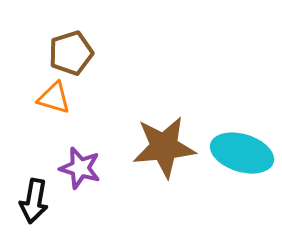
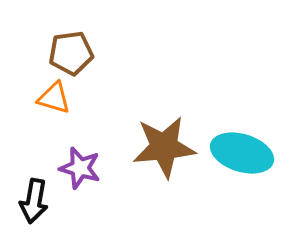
brown pentagon: rotated 9 degrees clockwise
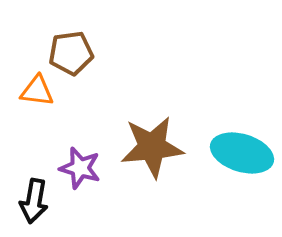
orange triangle: moved 17 px left, 7 px up; rotated 9 degrees counterclockwise
brown star: moved 12 px left
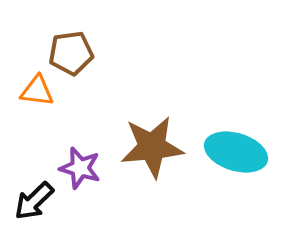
cyan ellipse: moved 6 px left, 1 px up
black arrow: rotated 36 degrees clockwise
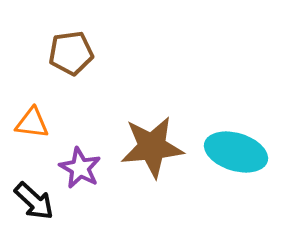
orange triangle: moved 5 px left, 32 px down
purple star: rotated 12 degrees clockwise
black arrow: rotated 93 degrees counterclockwise
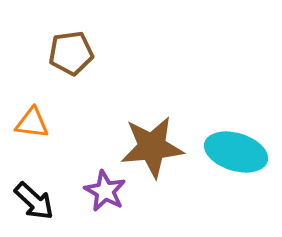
purple star: moved 25 px right, 23 px down
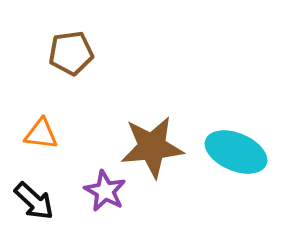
orange triangle: moved 9 px right, 11 px down
cyan ellipse: rotated 6 degrees clockwise
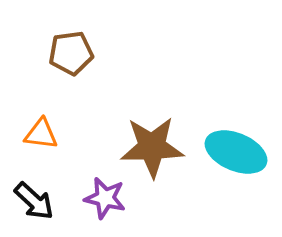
brown star: rotated 4 degrees clockwise
purple star: moved 7 px down; rotated 15 degrees counterclockwise
